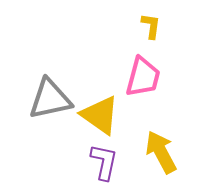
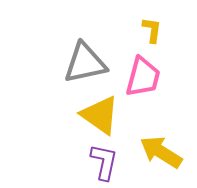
yellow L-shape: moved 1 px right, 4 px down
gray triangle: moved 35 px right, 36 px up
yellow arrow: rotated 30 degrees counterclockwise
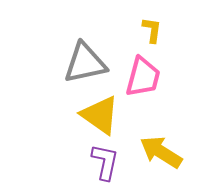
purple L-shape: moved 1 px right
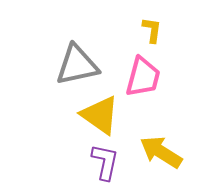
gray triangle: moved 8 px left, 2 px down
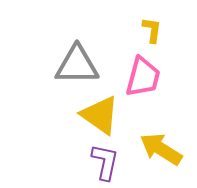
gray triangle: rotated 12 degrees clockwise
yellow arrow: moved 3 px up
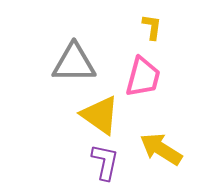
yellow L-shape: moved 3 px up
gray triangle: moved 3 px left, 2 px up
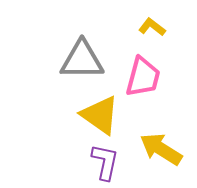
yellow L-shape: rotated 60 degrees counterclockwise
gray triangle: moved 8 px right, 3 px up
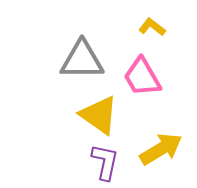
pink trapezoid: moved 1 px left; rotated 135 degrees clockwise
yellow triangle: moved 1 px left
yellow arrow: rotated 117 degrees clockwise
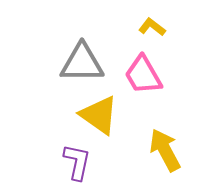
gray triangle: moved 3 px down
pink trapezoid: moved 1 px right, 2 px up
yellow arrow: moved 4 px right, 1 px down; rotated 87 degrees counterclockwise
purple L-shape: moved 28 px left
